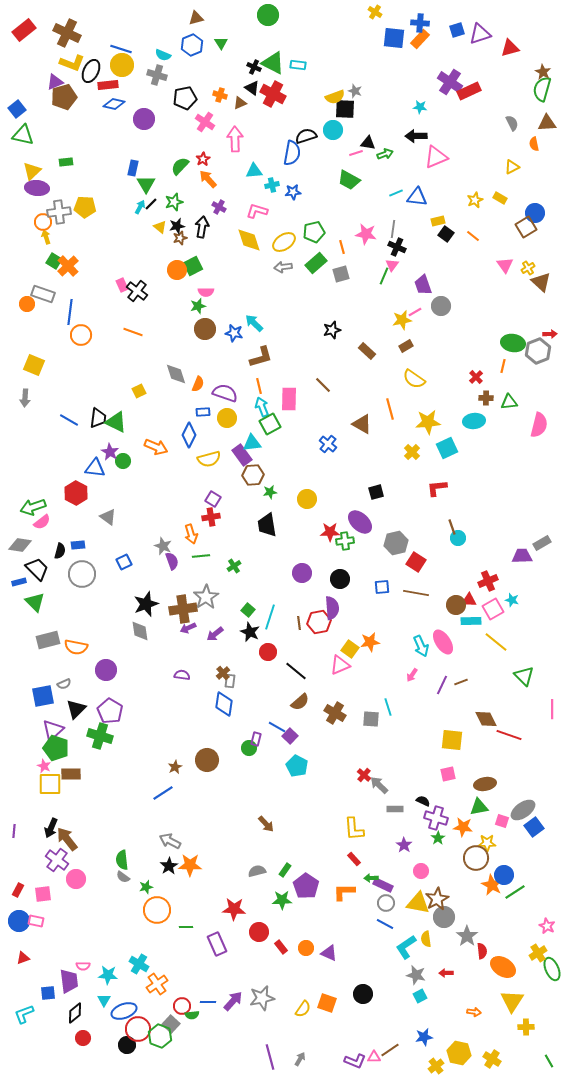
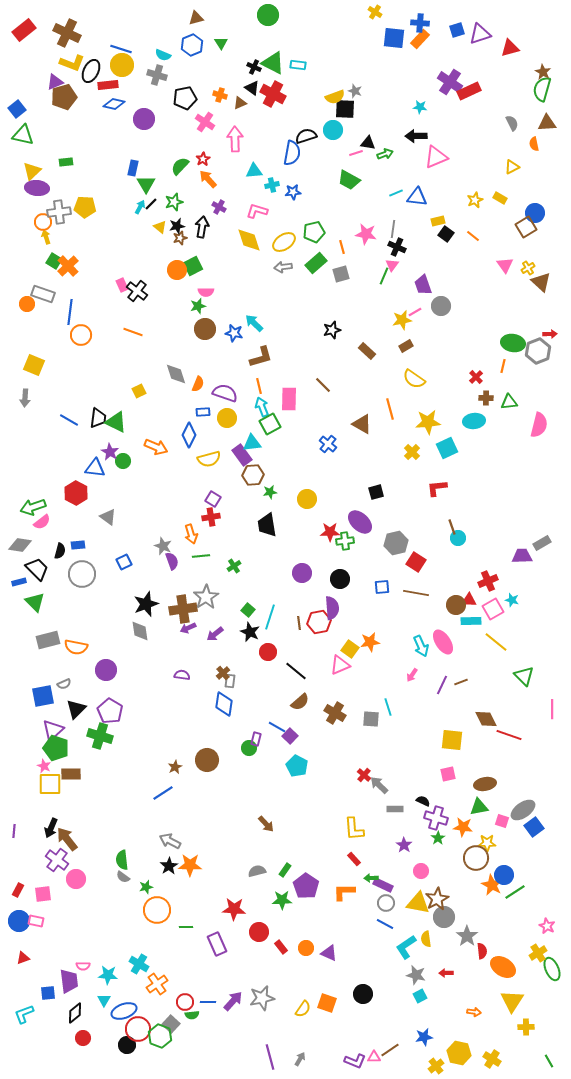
red circle at (182, 1006): moved 3 px right, 4 px up
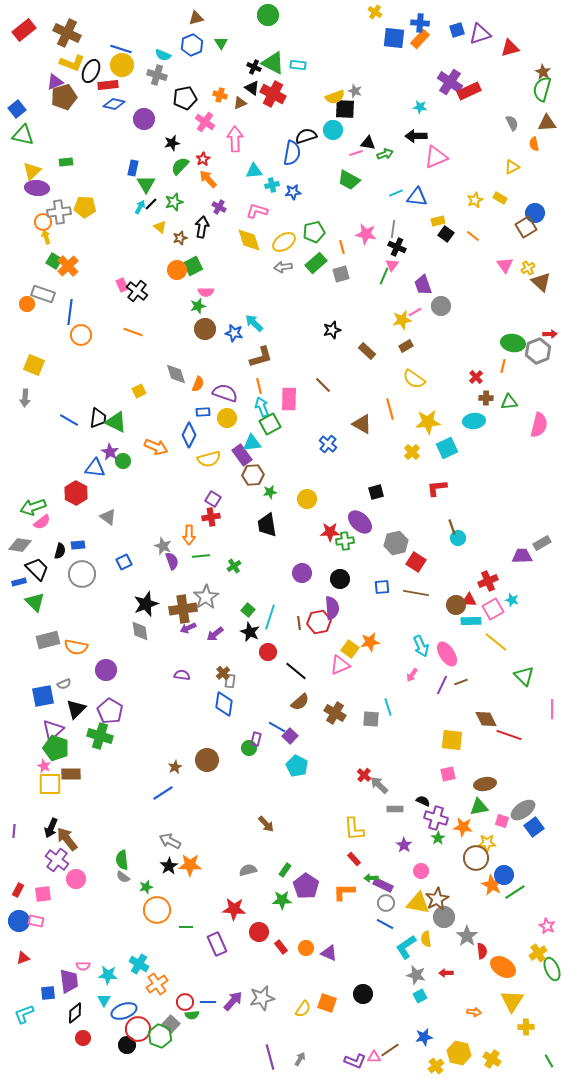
black star at (177, 226): moved 5 px left, 83 px up
orange arrow at (191, 534): moved 2 px left, 1 px down; rotated 18 degrees clockwise
pink ellipse at (443, 642): moved 4 px right, 12 px down
gray semicircle at (257, 871): moved 9 px left, 1 px up
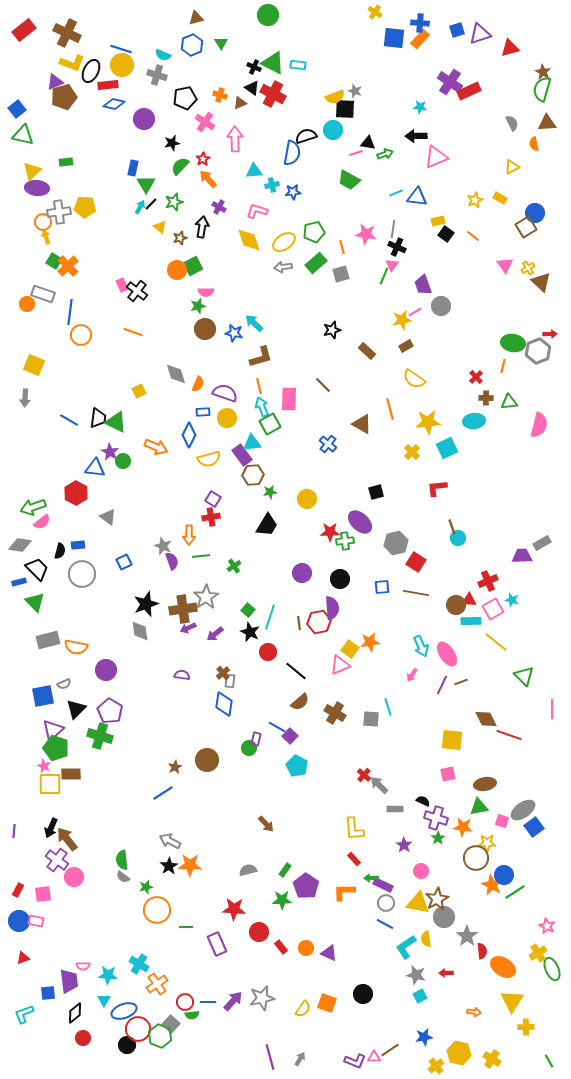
black trapezoid at (267, 525): rotated 140 degrees counterclockwise
pink circle at (76, 879): moved 2 px left, 2 px up
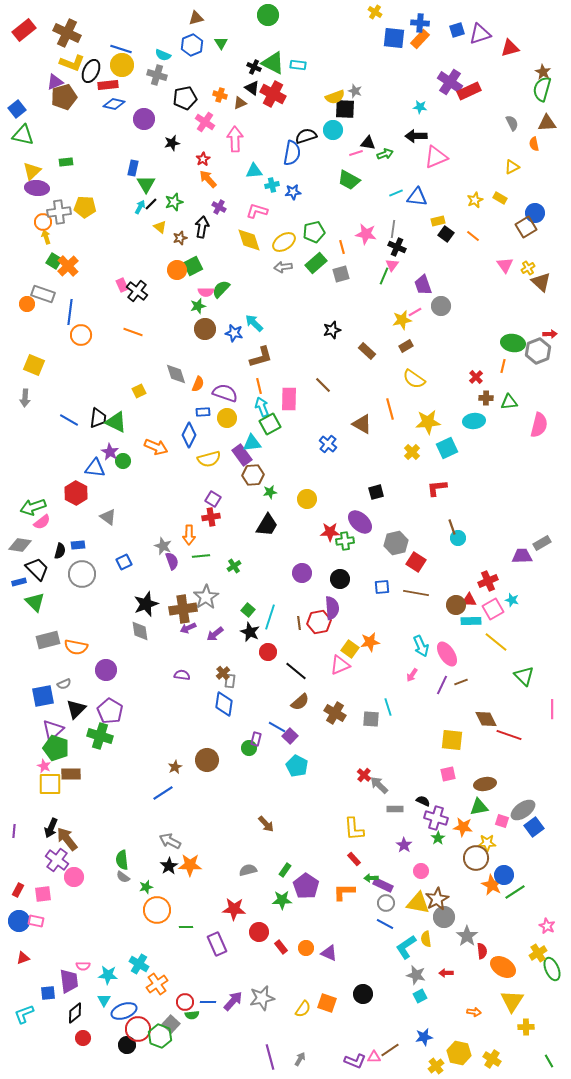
green semicircle at (180, 166): moved 41 px right, 123 px down
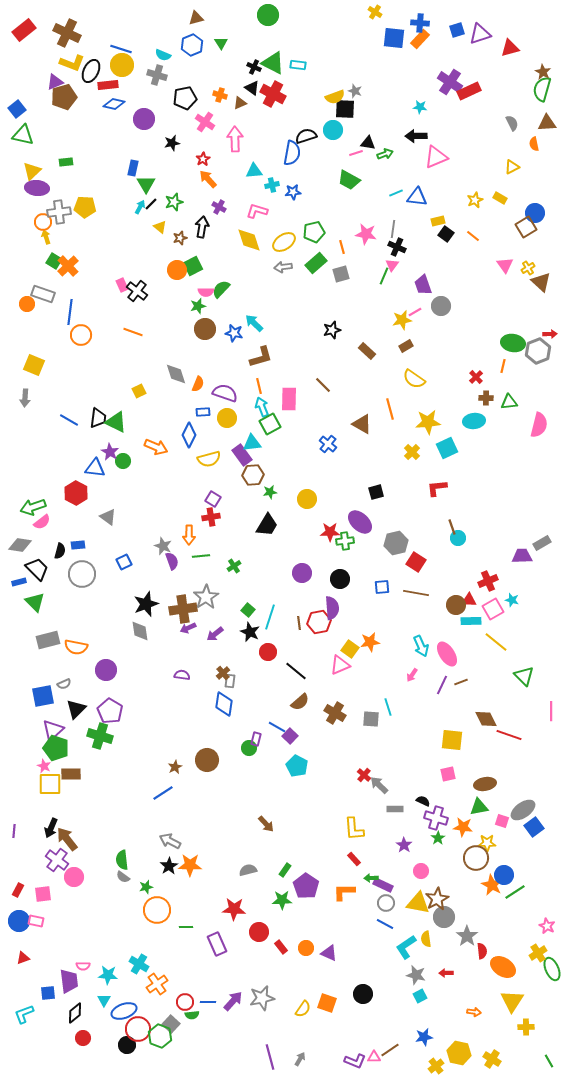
pink line at (552, 709): moved 1 px left, 2 px down
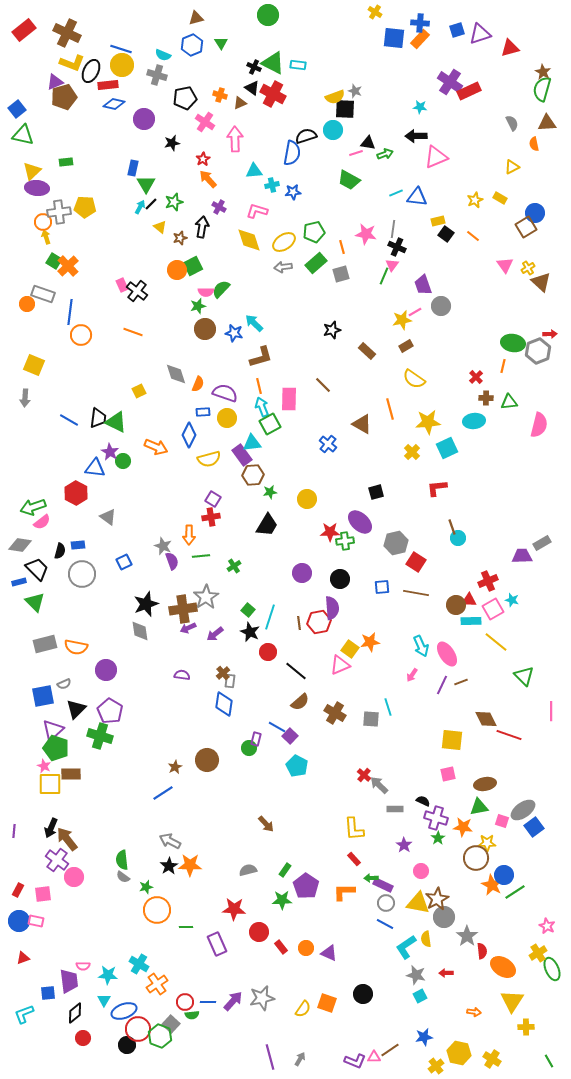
gray rectangle at (48, 640): moved 3 px left, 4 px down
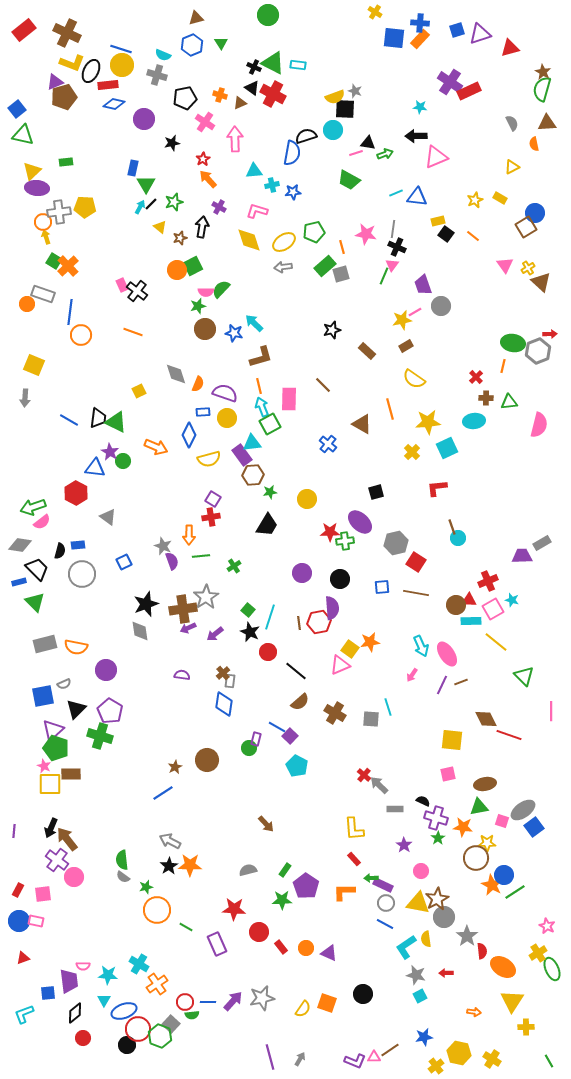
green rectangle at (316, 263): moved 9 px right, 3 px down
green line at (186, 927): rotated 32 degrees clockwise
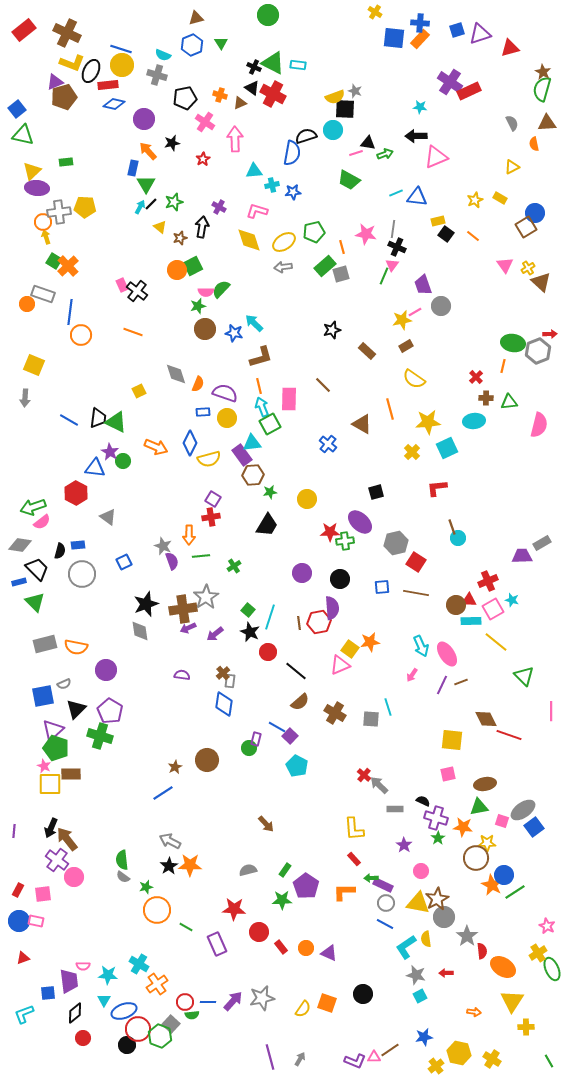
orange arrow at (208, 179): moved 60 px left, 28 px up
blue diamond at (189, 435): moved 1 px right, 8 px down
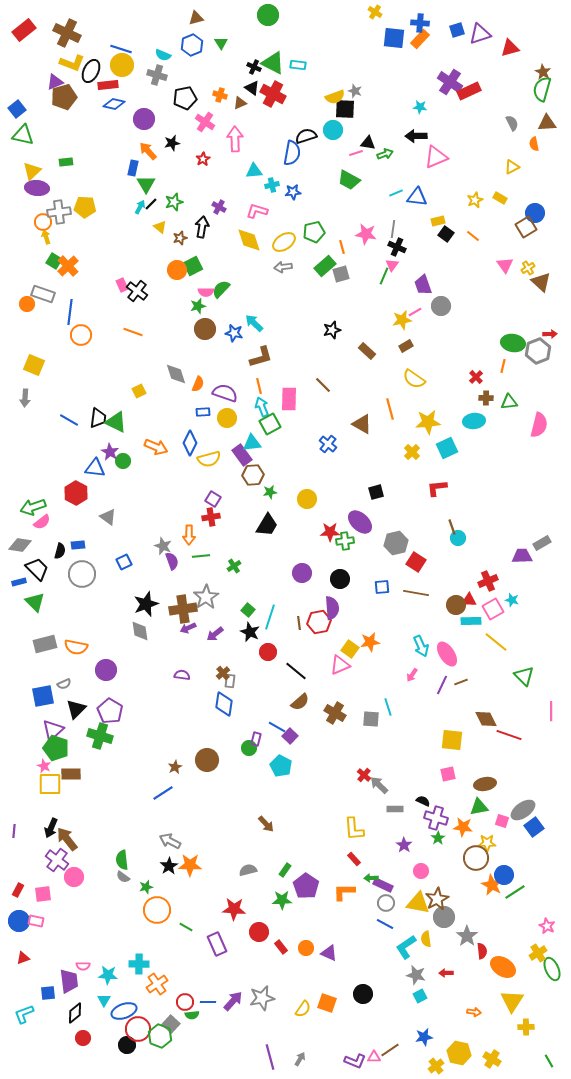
cyan pentagon at (297, 766): moved 16 px left
cyan cross at (139, 964): rotated 30 degrees counterclockwise
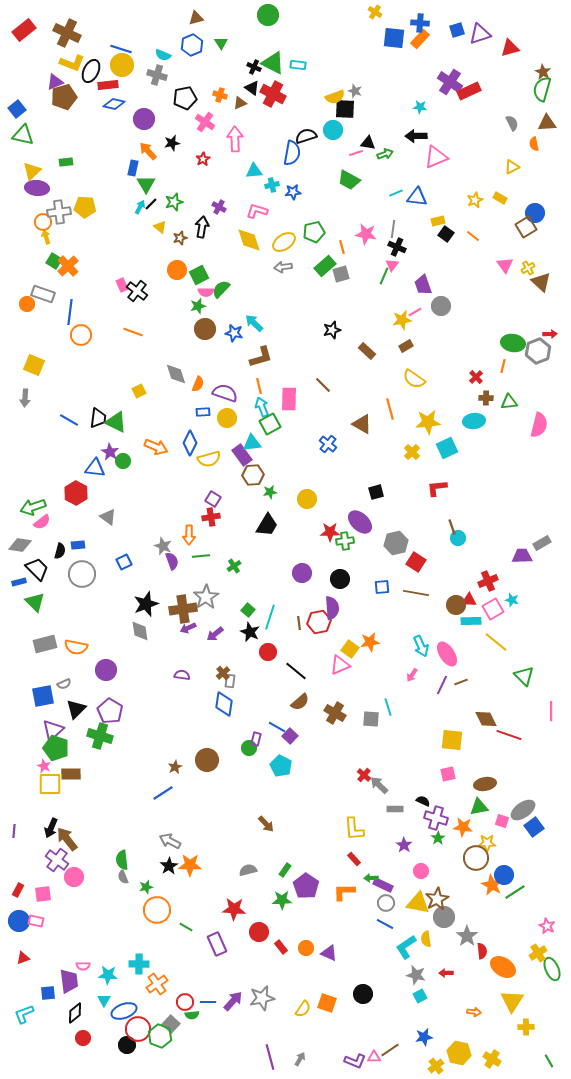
green square at (193, 266): moved 6 px right, 9 px down
gray semicircle at (123, 877): rotated 32 degrees clockwise
